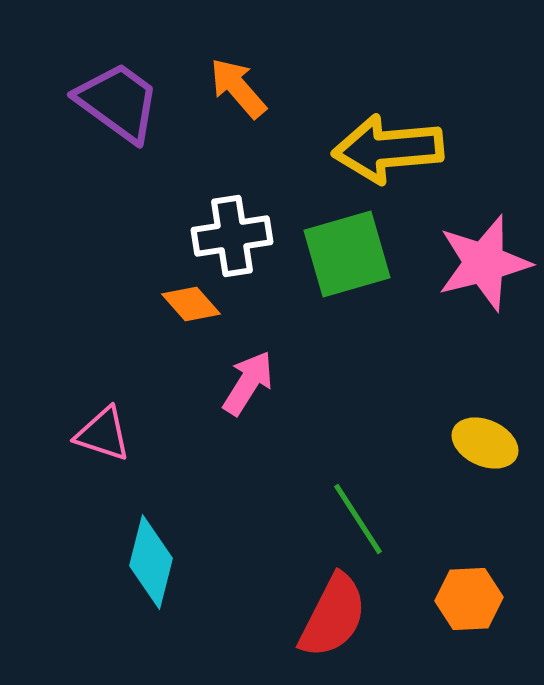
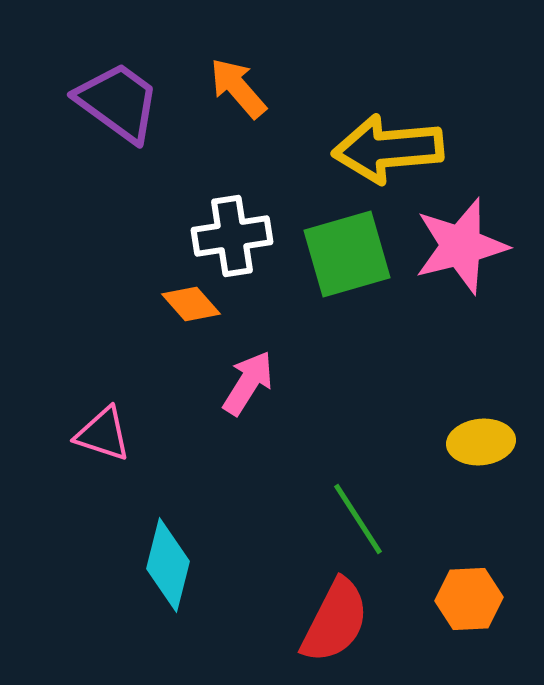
pink star: moved 23 px left, 17 px up
yellow ellipse: moved 4 px left, 1 px up; rotated 30 degrees counterclockwise
cyan diamond: moved 17 px right, 3 px down
red semicircle: moved 2 px right, 5 px down
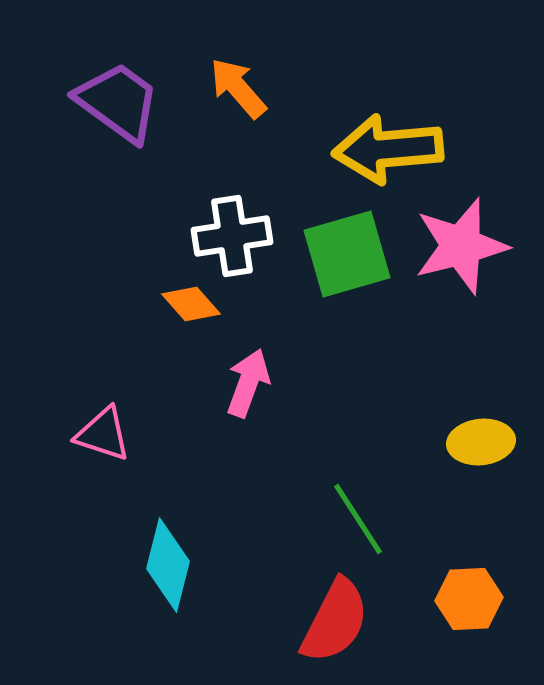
pink arrow: rotated 12 degrees counterclockwise
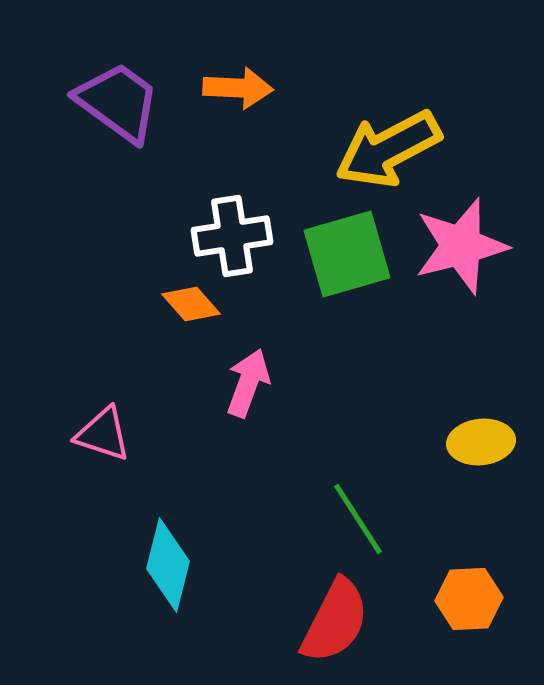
orange arrow: rotated 134 degrees clockwise
yellow arrow: rotated 23 degrees counterclockwise
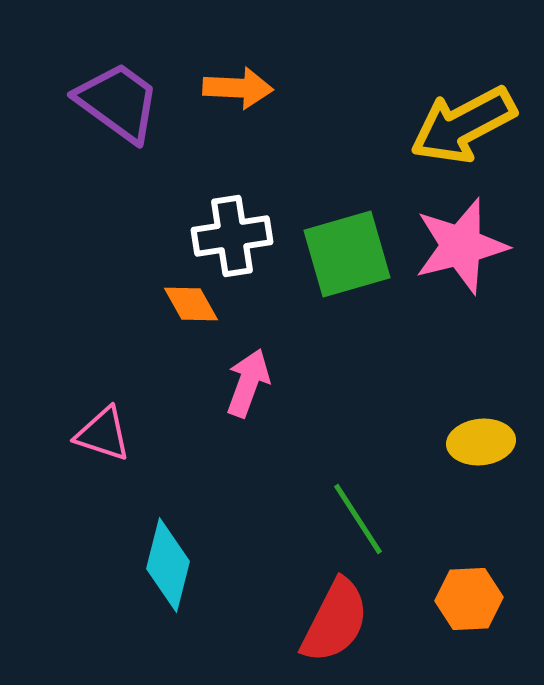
yellow arrow: moved 75 px right, 24 px up
orange diamond: rotated 12 degrees clockwise
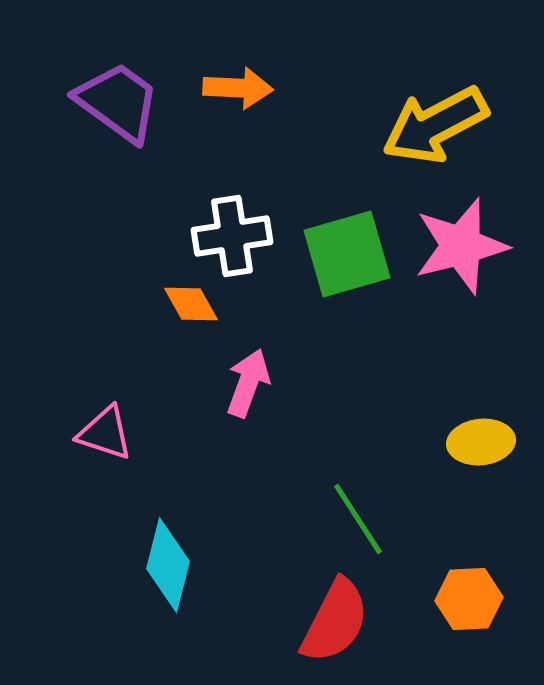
yellow arrow: moved 28 px left
pink triangle: moved 2 px right, 1 px up
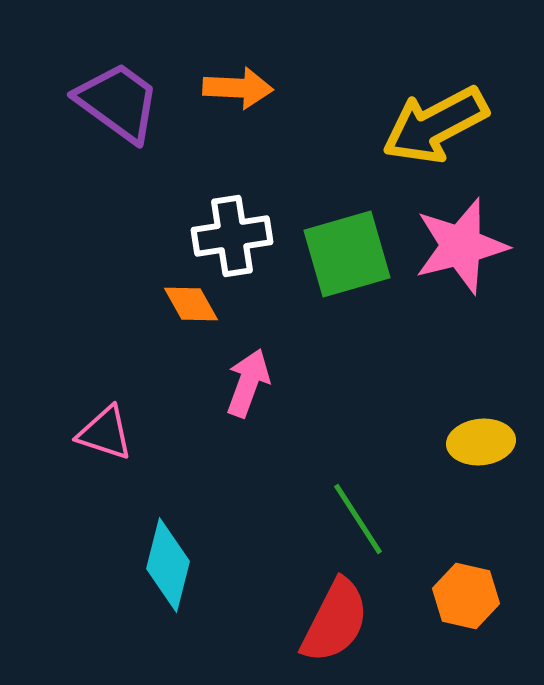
orange hexagon: moved 3 px left, 3 px up; rotated 16 degrees clockwise
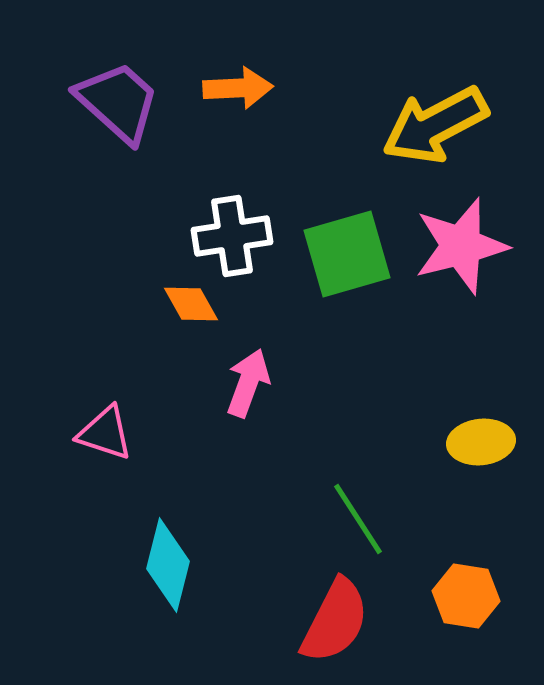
orange arrow: rotated 6 degrees counterclockwise
purple trapezoid: rotated 6 degrees clockwise
orange hexagon: rotated 4 degrees counterclockwise
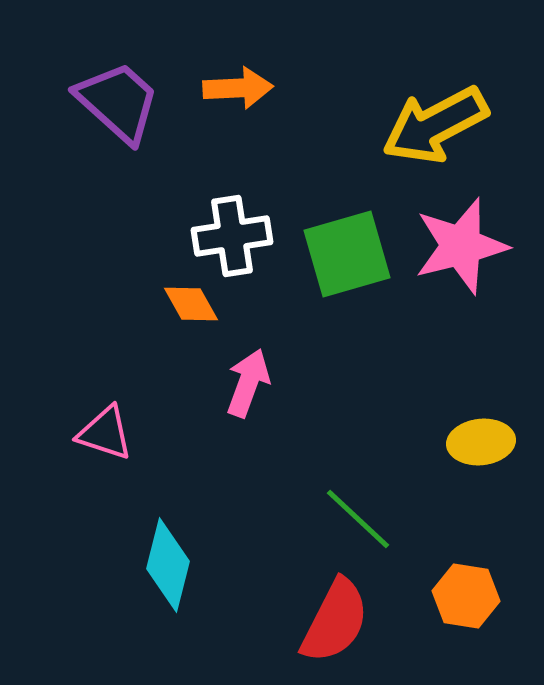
green line: rotated 14 degrees counterclockwise
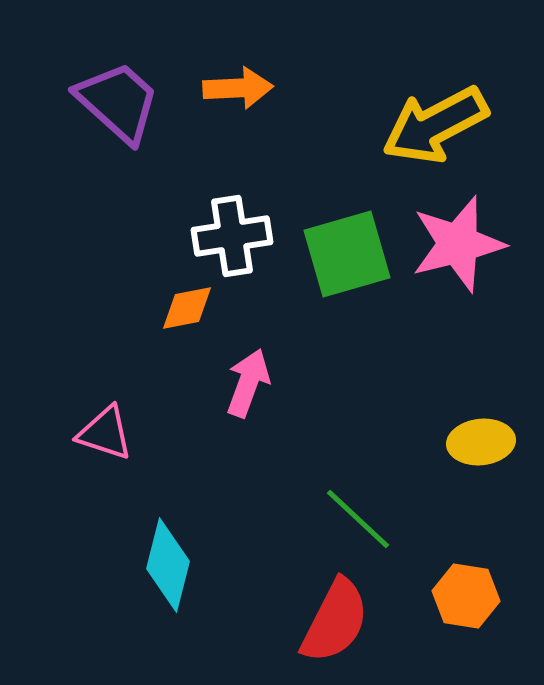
pink star: moved 3 px left, 2 px up
orange diamond: moved 4 px left, 4 px down; rotated 72 degrees counterclockwise
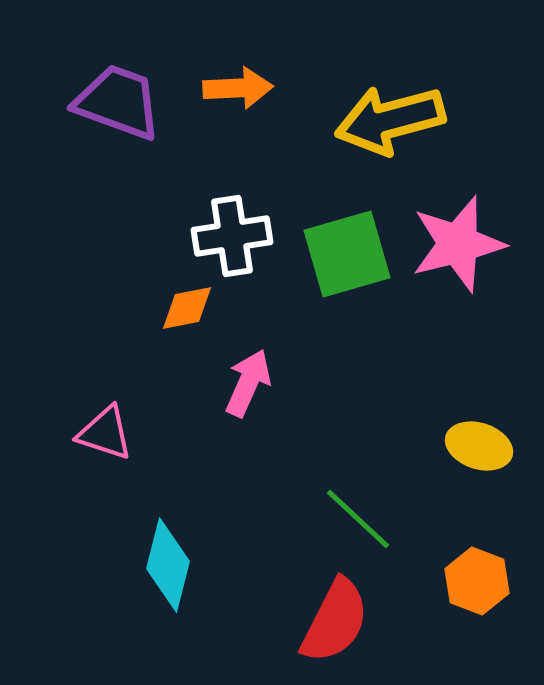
purple trapezoid: rotated 22 degrees counterclockwise
yellow arrow: moved 45 px left, 5 px up; rotated 13 degrees clockwise
pink arrow: rotated 4 degrees clockwise
yellow ellipse: moved 2 px left, 4 px down; rotated 24 degrees clockwise
orange hexagon: moved 11 px right, 15 px up; rotated 12 degrees clockwise
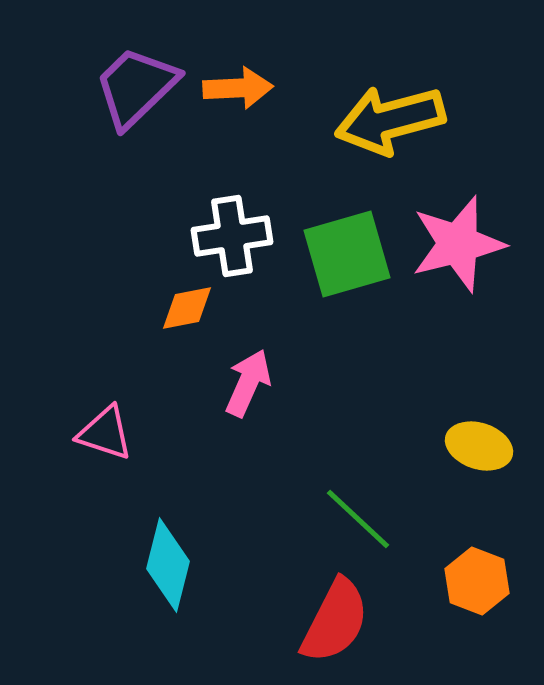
purple trapezoid: moved 18 px right, 15 px up; rotated 64 degrees counterclockwise
